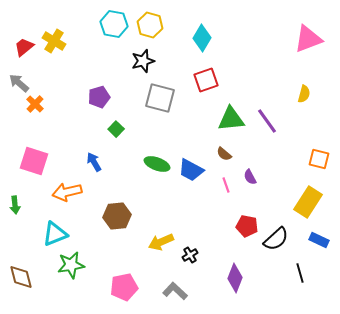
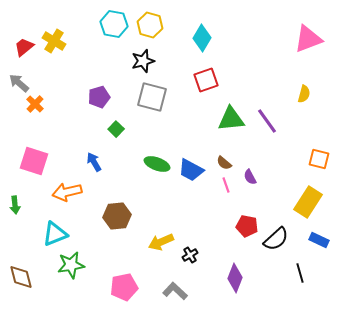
gray square: moved 8 px left, 1 px up
brown semicircle: moved 9 px down
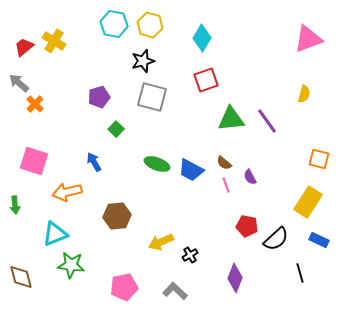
green star: rotated 16 degrees clockwise
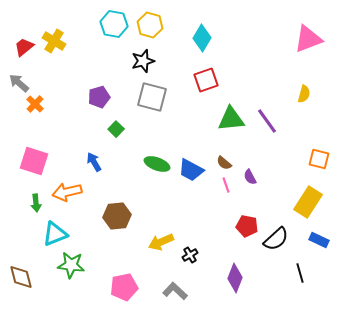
green arrow: moved 21 px right, 2 px up
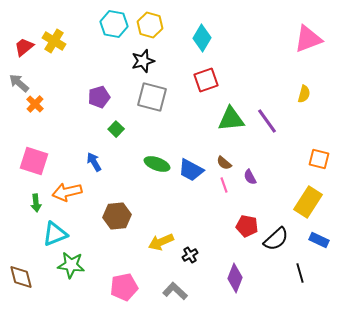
pink line: moved 2 px left
